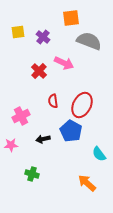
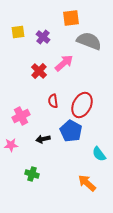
pink arrow: rotated 66 degrees counterclockwise
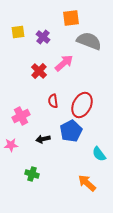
blue pentagon: rotated 15 degrees clockwise
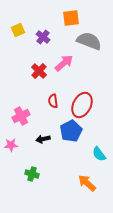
yellow square: moved 2 px up; rotated 16 degrees counterclockwise
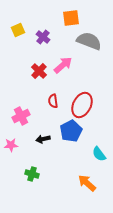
pink arrow: moved 1 px left, 2 px down
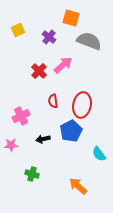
orange square: rotated 24 degrees clockwise
purple cross: moved 6 px right
red ellipse: rotated 15 degrees counterclockwise
orange arrow: moved 9 px left, 3 px down
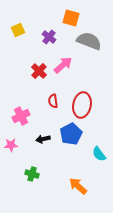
blue pentagon: moved 3 px down
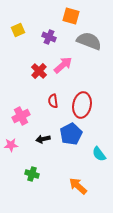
orange square: moved 2 px up
purple cross: rotated 16 degrees counterclockwise
